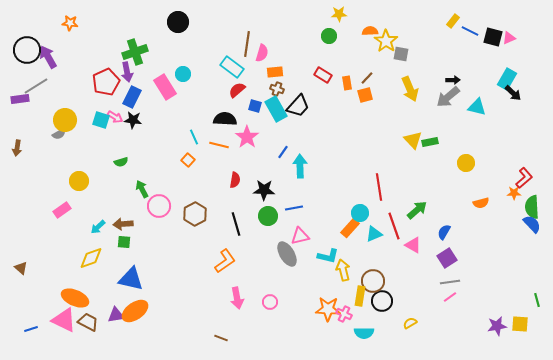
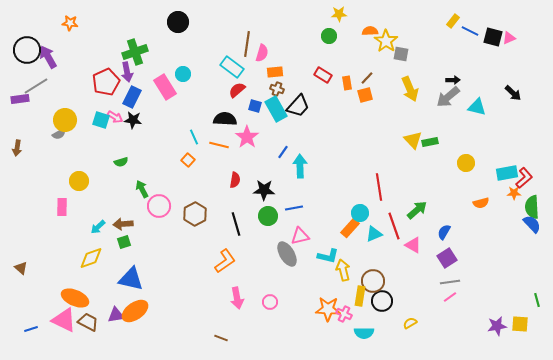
cyan rectangle at (507, 79): moved 94 px down; rotated 50 degrees clockwise
pink rectangle at (62, 210): moved 3 px up; rotated 54 degrees counterclockwise
green square at (124, 242): rotated 24 degrees counterclockwise
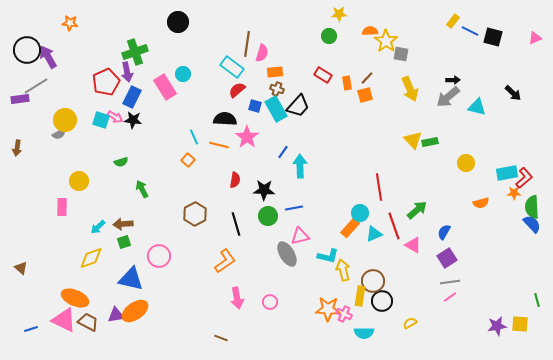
pink triangle at (509, 38): moved 26 px right
pink circle at (159, 206): moved 50 px down
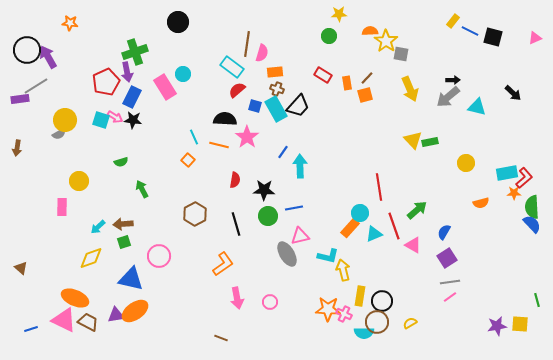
orange L-shape at (225, 261): moved 2 px left, 3 px down
brown circle at (373, 281): moved 4 px right, 41 px down
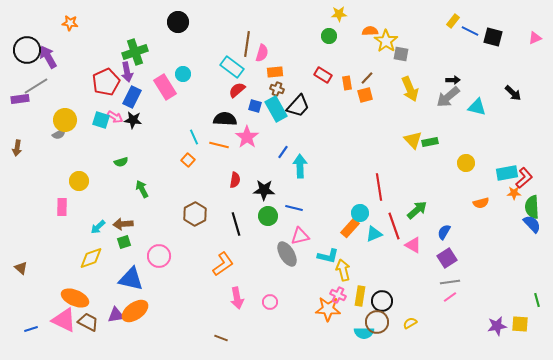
blue line at (294, 208): rotated 24 degrees clockwise
pink cross at (344, 314): moved 6 px left, 19 px up
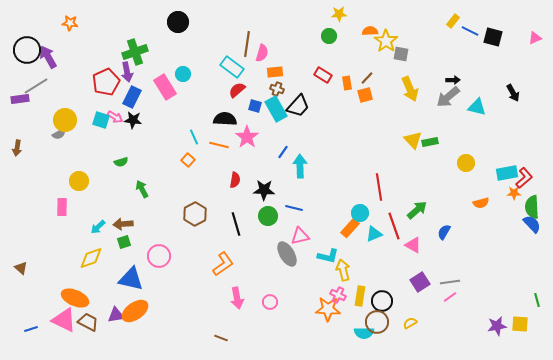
black arrow at (513, 93): rotated 18 degrees clockwise
purple square at (447, 258): moved 27 px left, 24 px down
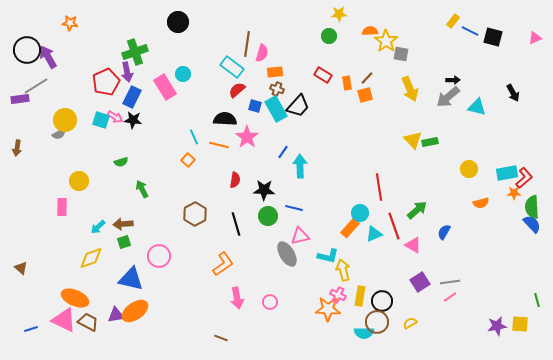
yellow circle at (466, 163): moved 3 px right, 6 px down
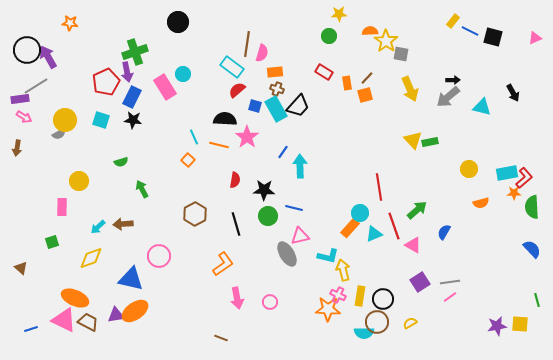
red rectangle at (323, 75): moved 1 px right, 3 px up
cyan triangle at (477, 107): moved 5 px right
pink arrow at (115, 117): moved 91 px left
blue semicircle at (532, 224): moved 25 px down
green square at (124, 242): moved 72 px left
black circle at (382, 301): moved 1 px right, 2 px up
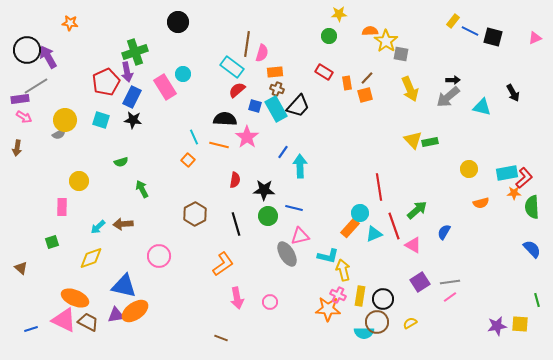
blue triangle at (131, 279): moved 7 px left, 7 px down
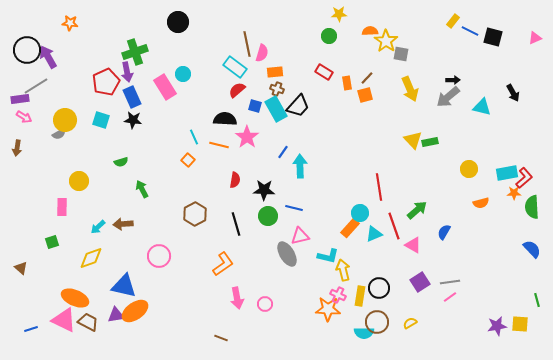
brown line at (247, 44): rotated 20 degrees counterclockwise
cyan rectangle at (232, 67): moved 3 px right
blue rectangle at (132, 97): rotated 50 degrees counterclockwise
black circle at (383, 299): moved 4 px left, 11 px up
pink circle at (270, 302): moved 5 px left, 2 px down
